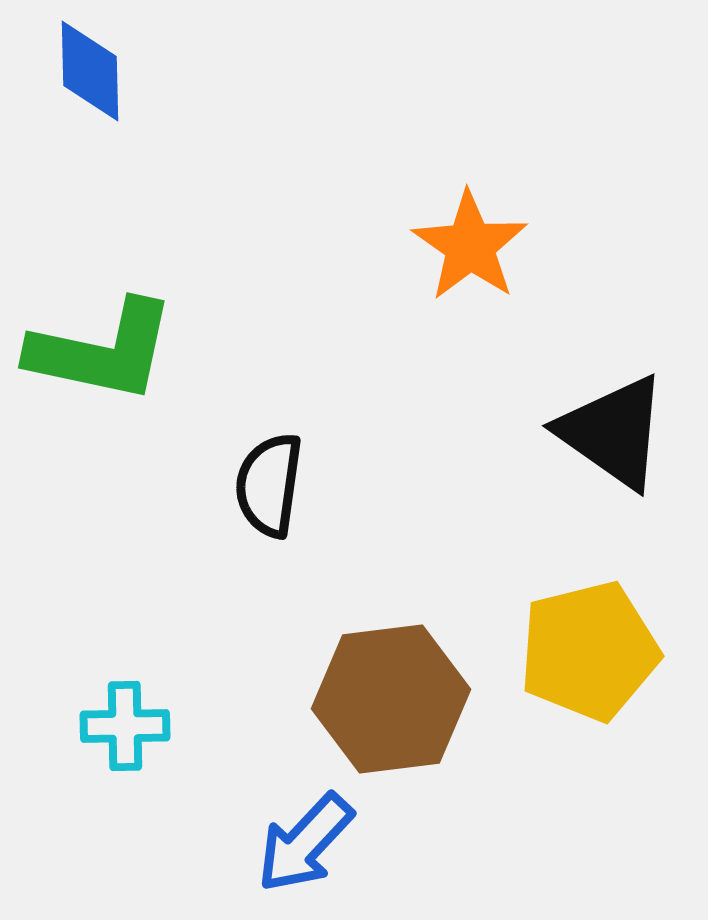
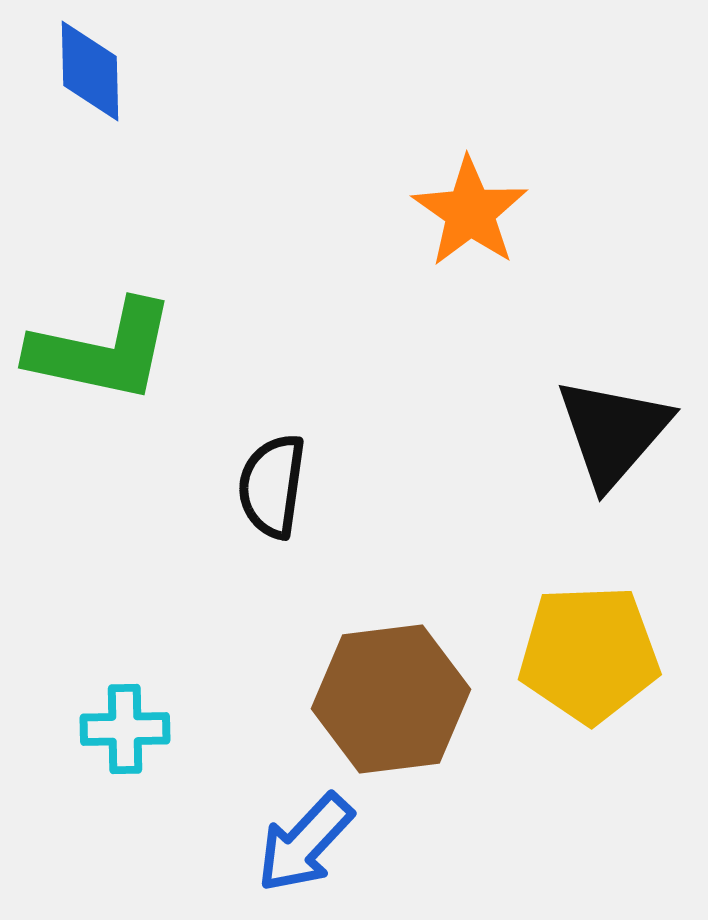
orange star: moved 34 px up
black triangle: rotated 36 degrees clockwise
black semicircle: moved 3 px right, 1 px down
yellow pentagon: moved 3 px down; rotated 12 degrees clockwise
cyan cross: moved 3 px down
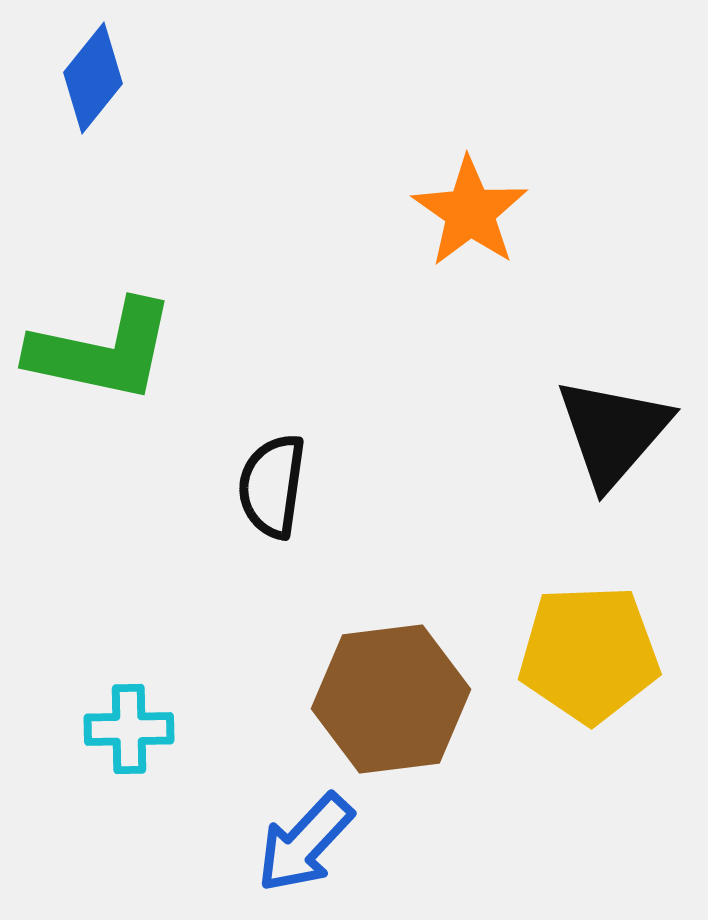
blue diamond: moved 3 px right, 7 px down; rotated 40 degrees clockwise
cyan cross: moved 4 px right
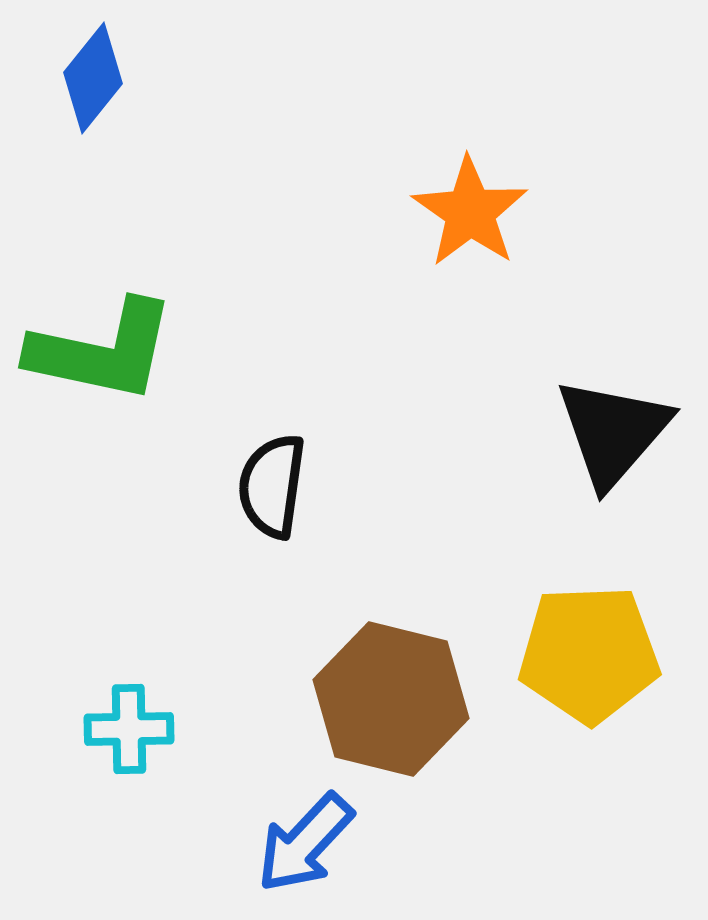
brown hexagon: rotated 21 degrees clockwise
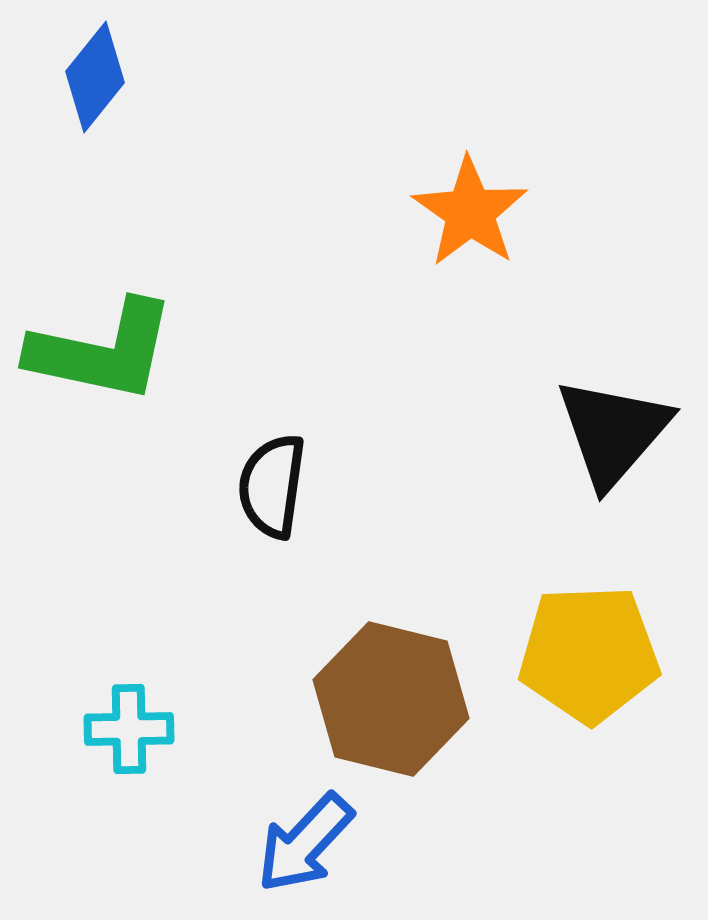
blue diamond: moved 2 px right, 1 px up
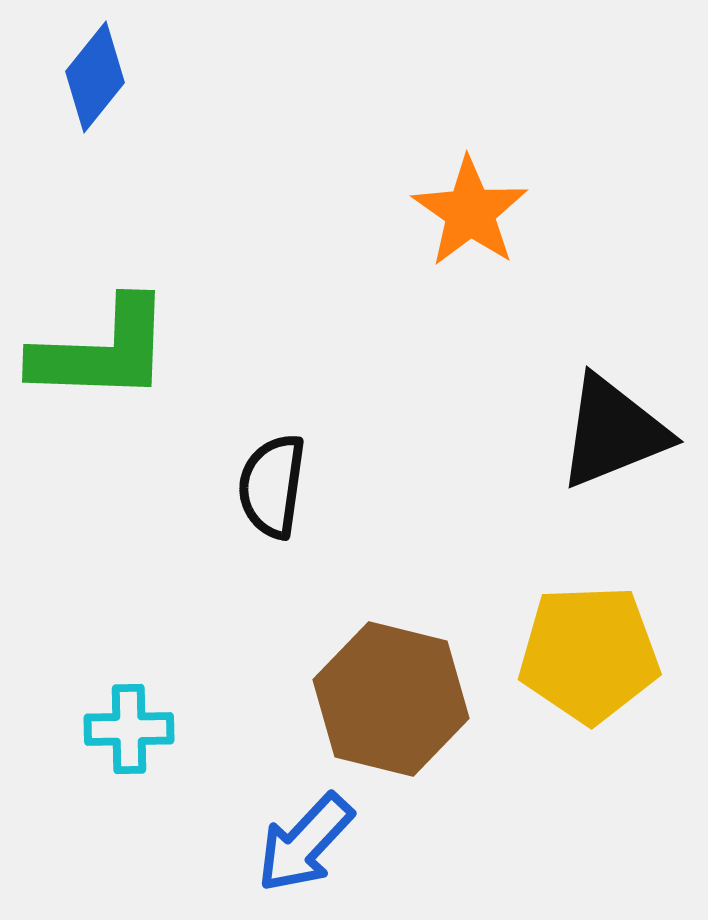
green L-shape: rotated 10 degrees counterclockwise
black triangle: rotated 27 degrees clockwise
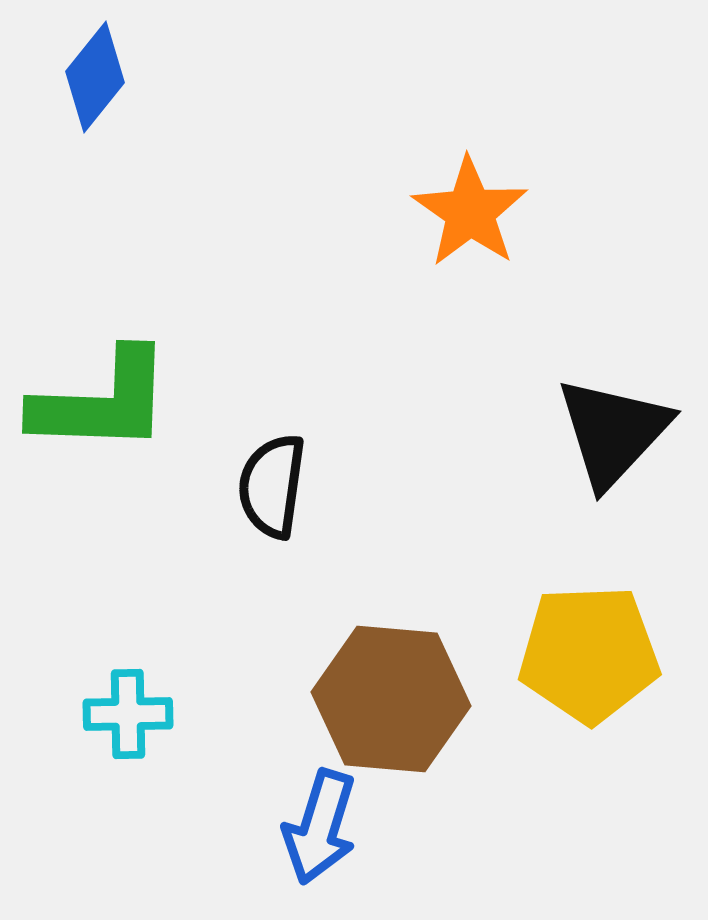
green L-shape: moved 51 px down
black triangle: rotated 25 degrees counterclockwise
brown hexagon: rotated 9 degrees counterclockwise
cyan cross: moved 1 px left, 15 px up
blue arrow: moved 15 px right, 16 px up; rotated 26 degrees counterclockwise
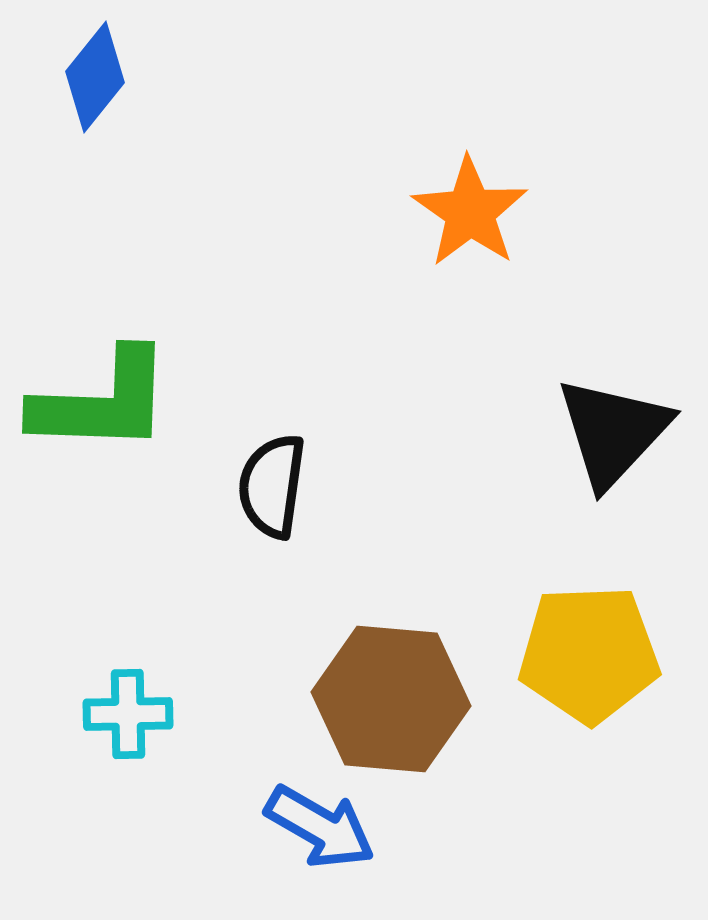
blue arrow: rotated 77 degrees counterclockwise
